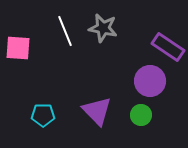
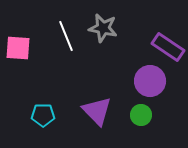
white line: moved 1 px right, 5 px down
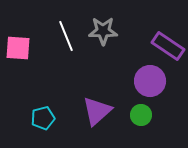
gray star: moved 3 px down; rotated 12 degrees counterclockwise
purple rectangle: moved 1 px up
purple triangle: rotated 32 degrees clockwise
cyan pentagon: moved 3 px down; rotated 15 degrees counterclockwise
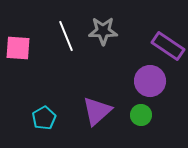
cyan pentagon: moved 1 px right; rotated 15 degrees counterclockwise
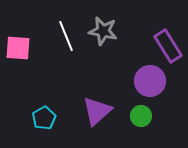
gray star: rotated 12 degrees clockwise
purple rectangle: rotated 24 degrees clockwise
green circle: moved 1 px down
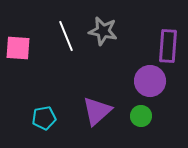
purple rectangle: rotated 36 degrees clockwise
cyan pentagon: rotated 20 degrees clockwise
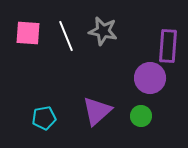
pink square: moved 10 px right, 15 px up
purple circle: moved 3 px up
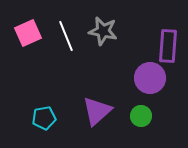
pink square: rotated 28 degrees counterclockwise
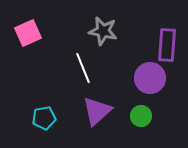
white line: moved 17 px right, 32 px down
purple rectangle: moved 1 px left, 1 px up
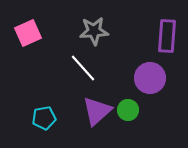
gray star: moved 9 px left; rotated 16 degrees counterclockwise
purple rectangle: moved 9 px up
white line: rotated 20 degrees counterclockwise
green circle: moved 13 px left, 6 px up
